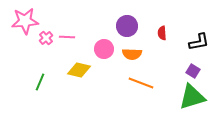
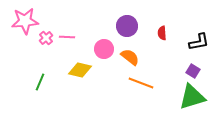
orange semicircle: moved 2 px left, 3 px down; rotated 144 degrees counterclockwise
yellow diamond: moved 1 px right
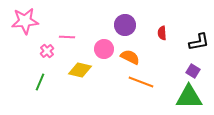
purple circle: moved 2 px left, 1 px up
pink cross: moved 1 px right, 13 px down
orange semicircle: rotated 12 degrees counterclockwise
orange line: moved 1 px up
green triangle: moved 3 px left; rotated 16 degrees clockwise
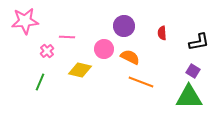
purple circle: moved 1 px left, 1 px down
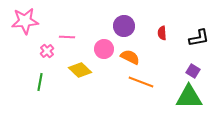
black L-shape: moved 4 px up
yellow diamond: rotated 30 degrees clockwise
green line: rotated 12 degrees counterclockwise
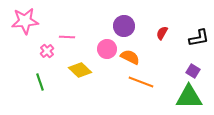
red semicircle: rotated 32 degrees clockwise
pink circle: moved 3 px right
green line: rotated 30 degrees counterclockwise
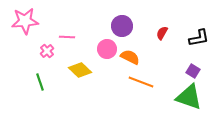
purple circle: moved 2 px left
green triangle: rotated 20 degrees clockwise
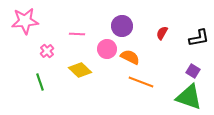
pink line: moved 10 px right, 3 px up
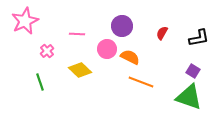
pink star: rotated 20 degrees counterclockwise
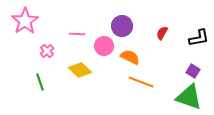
pink star: rotated 8 degrees counterclockwise
pink circle: moved 3 px left, 3 px up
